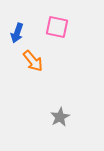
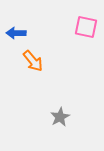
pink square: moved 29 px right
blue arrow: moved 1 px left; rotated 72 degrees clockwise
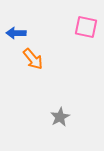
orange arrow: moved 2 px up
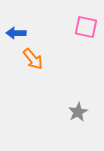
gray star: moved 18 px right, 5 px up
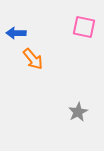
pink square: moved 2 px left
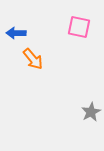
pink square: moved 5 px left
gray star: moved 13 px right
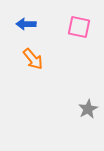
blue arrow: moved 10 px right, 9 px up
gray star: moved 3 px left, 3 px up
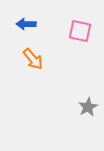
pink square: moved 1 px right, 4 px down
gray star: moved 2 px up
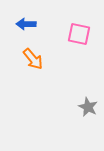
pink square: moved 1 px left, 3 px down
gray star: rotated 18 degrees counterclockwise
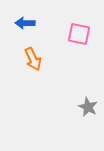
blue arrow: moved 1 px left, 1 px up
orange arrow: rotated 15 degrees clockwise
